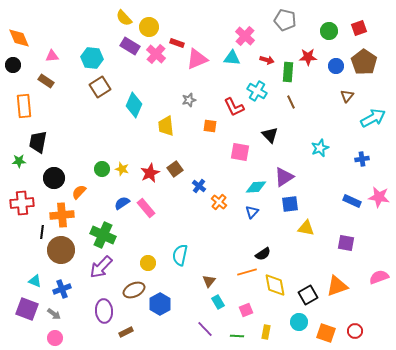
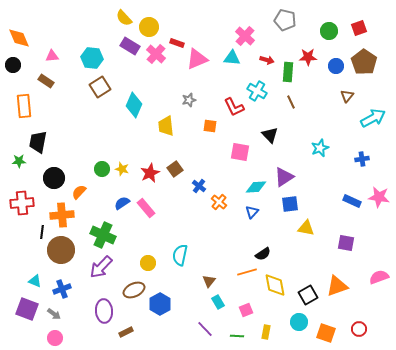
red circle at (355, 331): moved 4 px right, 2 px up
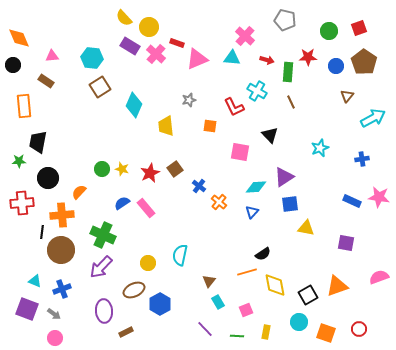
black circle at (54, 178): moved 6 px left
